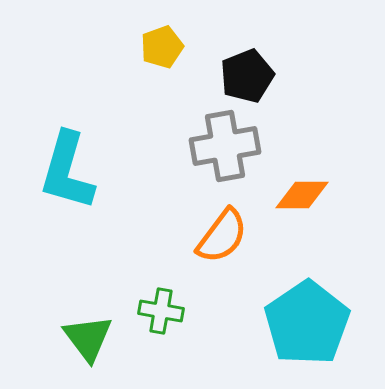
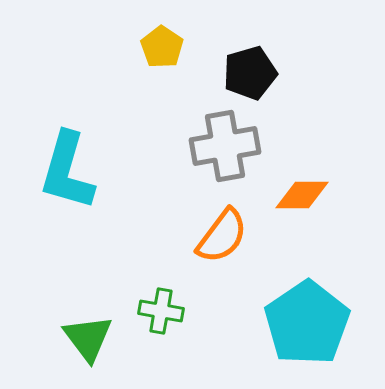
yellow pentagon: rotated 18 degrees counterclockwise
black pentagon: moved 3 px right, 3 px up; rotated 6 degrees clockwise
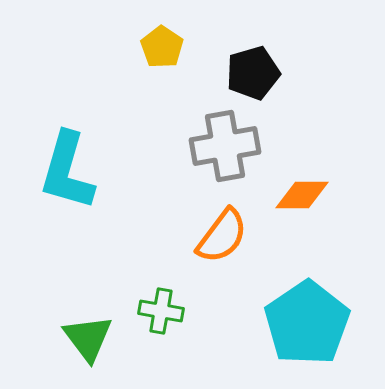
black pentagon: moved 3 px right
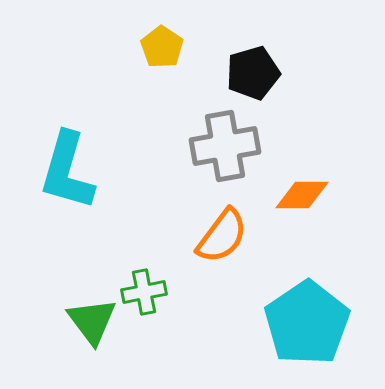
green cross: moved 17 px left, 19 px up; rotated 21 degrees counterclockwise
green triangle: moved 4 px right, 17 px up
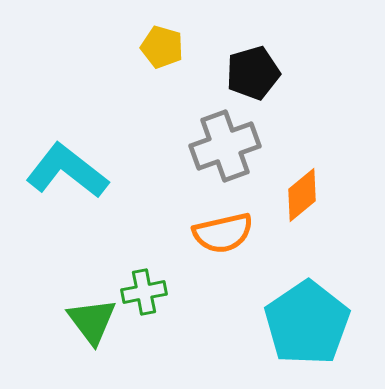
yellow pentagon: rotated 18 degrees counterclockwise
gray cross: rotated 10 degrees counterclockwise
cyan L-shape: rotated 112 degrees clockwise
orange diamond: rotated 40 degrees counterclockwise
orange semicircle: moved 1 px right, 3 px up; rotated 40 degrees clockwise
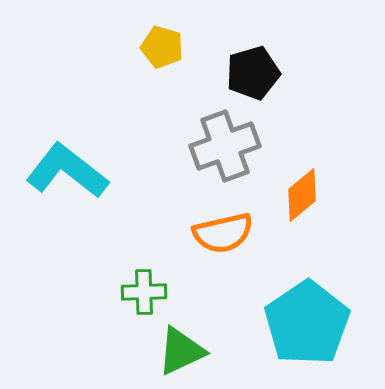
green cross: rotated 9 degrees clockwise
green triangle: moved 89 px right, 30 px down; rotated 42 degrees clockwise
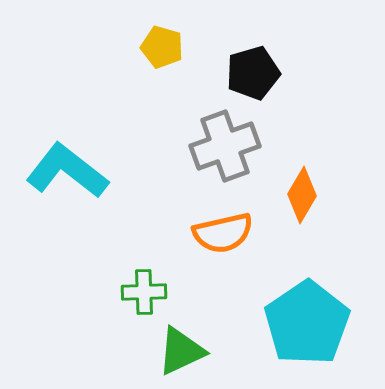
orange diamond: rotated 20 degrees counterclockwise
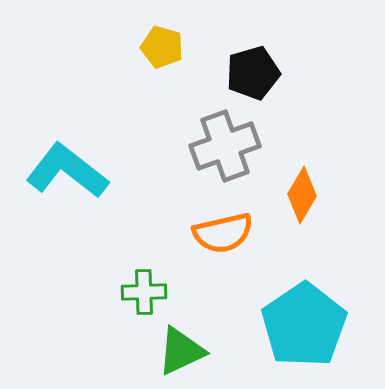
cyan pentagon: moved 3 px left, 2 px down
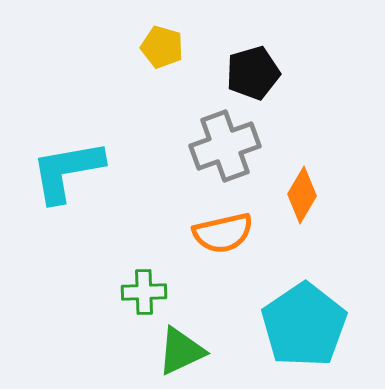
cyan L-shape: rotated 48 degrees counterclockwise
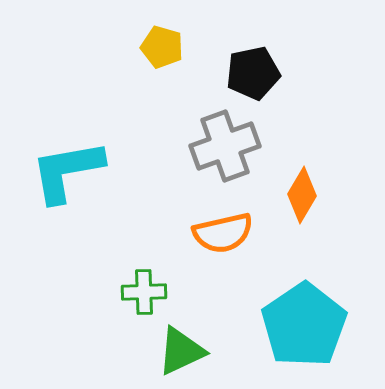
black pentagon: rotated 4 degrees clockwise
